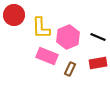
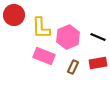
pink rectangle: moved 3 px left
brown rectangle: moved 3 px right, 2 px up
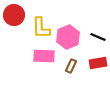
pink rectangle: rotated 20 degrees counterclockwise
brown rectangle: moved 2 px left, 1 px up
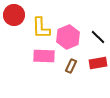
black line: rotated 21 degrees clockwise
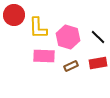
yellow L-shape: moved 3 px left
pink hexagon: rotated 20 degrees counterclockwise
brown rectangle: rotated 40 degrees clockwise
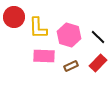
red circle: moved 2 px down
pink hexagon: moved 1 px right, 2 px up
red rectangle: rotated 36 degrees counterclockwise
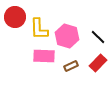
red circle: moved 1 px right
yellow L-shape: moved 1 px right, 1 px down
pink hexagon: moved 2 px left, 1 px down
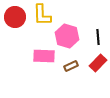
yellow L-shape: moved 3 px right, 14 px up
black line: rotated 42 degrees clockwise
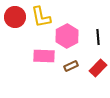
yellow L-shape: moved 1 px left, 2 px down; rotated 10 degrees counterclockwise
pink hexagon: rotated 15 degrees clockwise
red rectangle: moved 5 px down
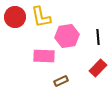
pink hexagon: rotated 20 degrees clockwise
brown rectangle: moved 10 px left, 15 px down
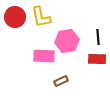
pink hexagon: moved 5 px down
red rectangle: moved 1 px left, 9 px up; rotated 48 degrees clockwise
